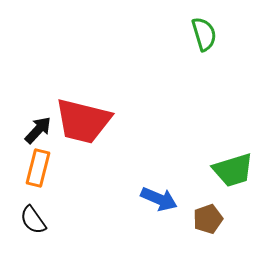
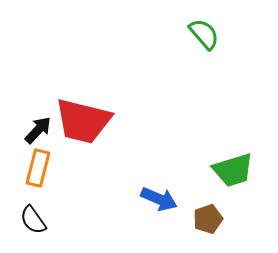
green semicircle: rotated 24 degrees counterclockwise
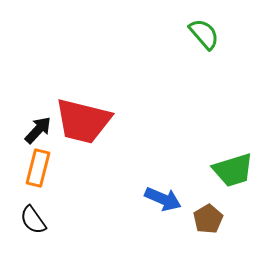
blue arrow: moved 4 px right
brown pentagon: rotated 12 degrees counterclockwise
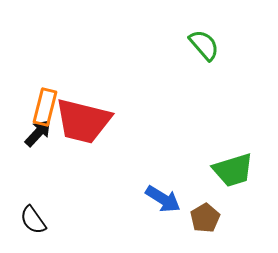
green semicircle: moved 11 px down
black arrow: moved 3 px down
orange rectangle: moved 7 px right, 61 px up
blue arrow: rotated 9 degrees clockwise
brown pentagon: moved 3 px left, 1 px up
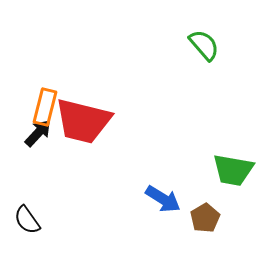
green trapezoid: rotated 27 degrees clockwise
black semicircle: moved 6 px left
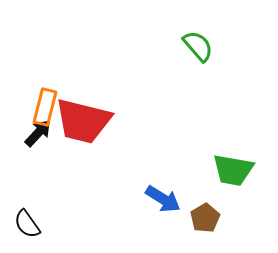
green semicircle: moved 6 px left, 1 px down
black semicircle: moved 4 px down
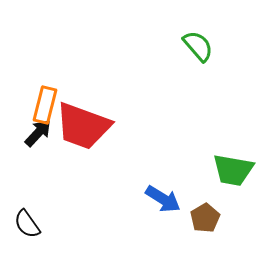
orange rectangle: moved 2 px up
red trapezoid: moved 5 px down; rotated 6 degrees clockwise
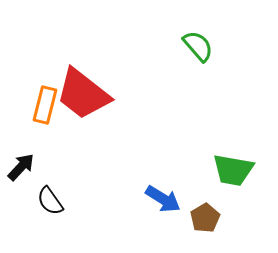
red trapezoid: moved 32 px up; rotated 18 degrees clockwise
black arrow: moved 17 px left, 34 px down
black semicircle: moved 23 px right, 23 px up
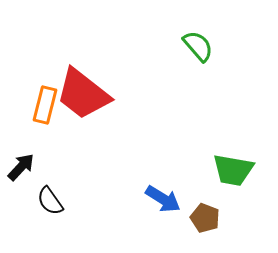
brown pentagon: rotated 20 degrees counterclockwise
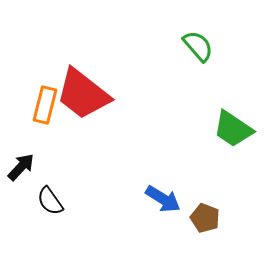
green trapezoid: moved 41 px up; rotated 24 degrees clockwise
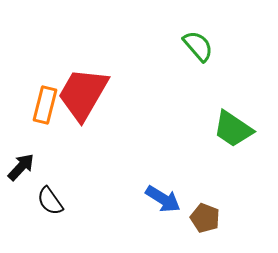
red trapezoid: rotated 82 degrees clockwise
